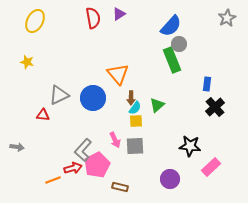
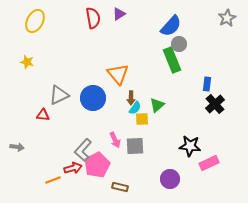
black cross: moved 3 px up
yellow square: moved 6 px right, 2 px up
pink rectangle: moved 2 px left, 4 px up; rotated 18 degrees clockwise
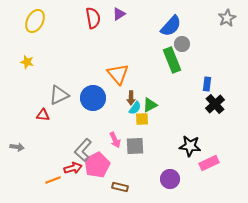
gray circle: moved 3 px right
green triangle: moved 7 px left; rotated 14 degrees clockwise
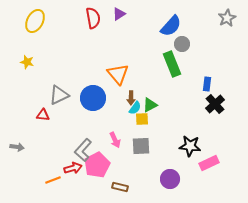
green rectangle: moved 4 px down
gray square: moved 6 px right
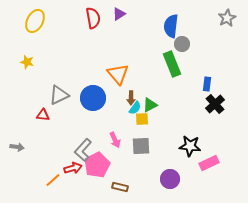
blue semicircle: rotated 145 degrees clockwise
orange line: rotated 21 degrees counterclockwise
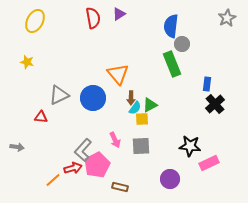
red triangle: moved 2 px left, 2 px down
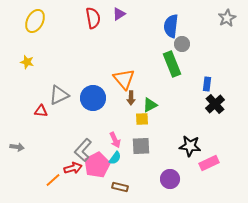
orange triangle: moved 6 px right, 5 px down
cyan semicircle: moved 20 px left, 50 px down
red triangle: moved 6 px up
